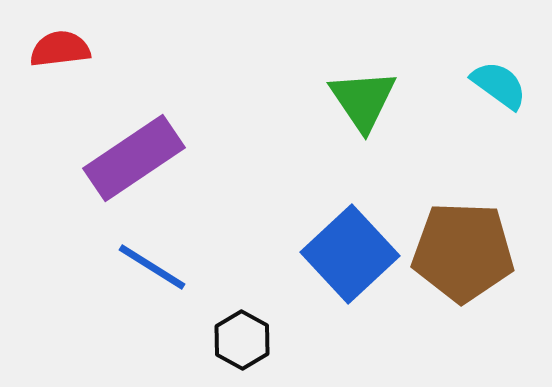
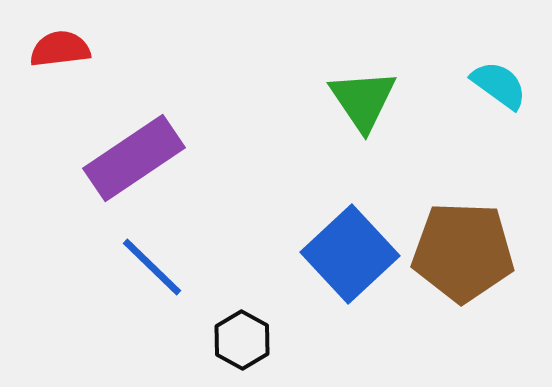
blue line: rotated 12 degrees clockwise
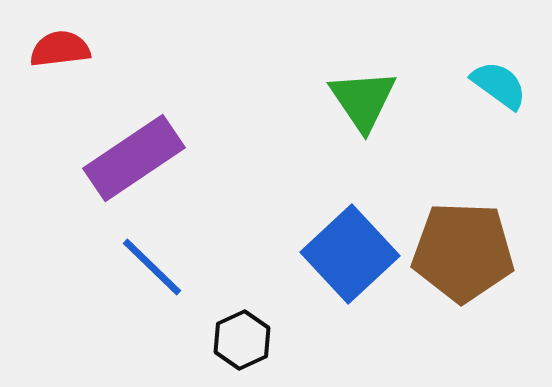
black hexagon: rotated 6 degrees clockwise
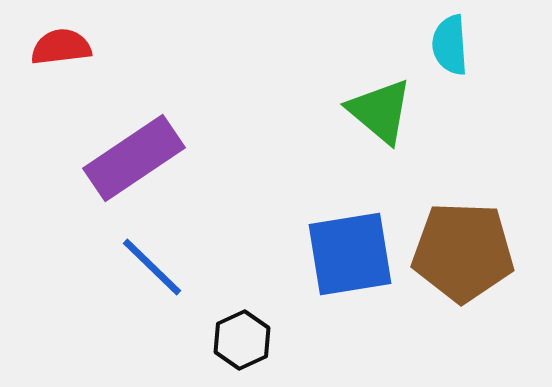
red semicircle: moved 1 px right, 2 px up
cyan semicircle: moved 49 px left, 40 px up; rotated 130 degrees counterclockwise
green triangle: moved 17 px right, 11 px down; rotated 16 degrees counterclockwise
blue square: rotated 34 degrees clockwise
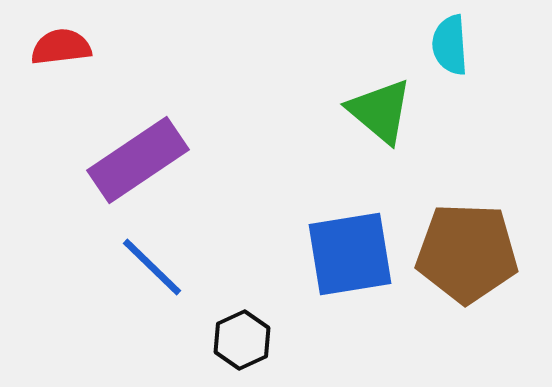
purple rectangle: moved 4 px right, 2 px down
brown pentagon: moved 4 px right, 1 px down
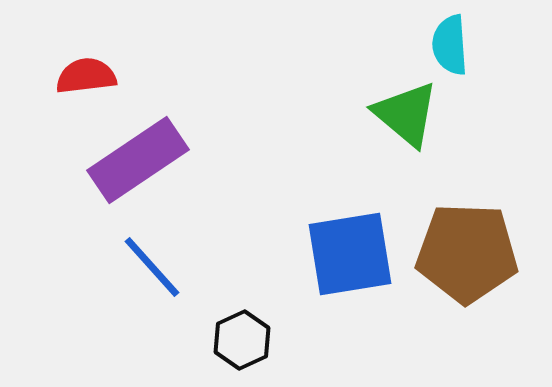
red semicircle: moved 25 px right, 29 px down
green triangle: moved 26 px right, 3 px down
blue line: rotated 4 degrees clockwise
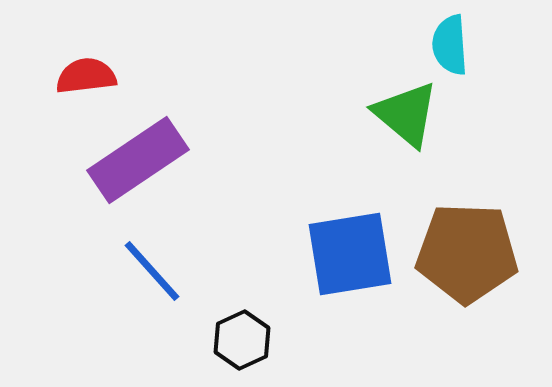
blue line: moved 4 px down
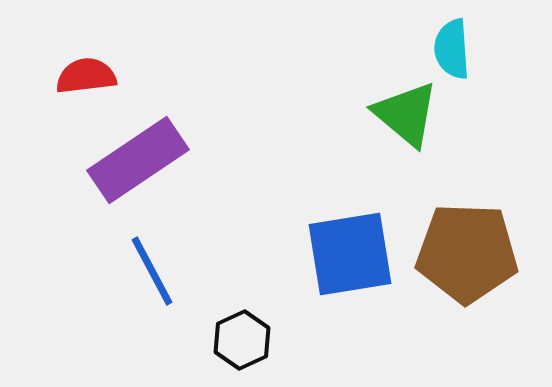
cyan semicircle: moved 2 px right, 4 px down
blue line: rotated 14 degrees clockwise
